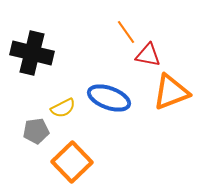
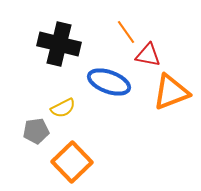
black cross: moved 27 px right, 9 px up
blue ellipse: moved 16 px up
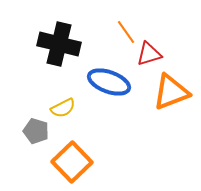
red triangle: moved 1 px right, 1 px up; rotated 28 degrees counterclockwise
gray pentagon: rotated 25 degrees clockwise
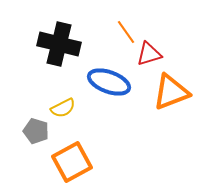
orange square: rotated 15 degrees clockwise
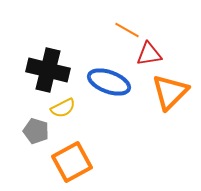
orange line: moved 1 px right, 2 px up; rotated 25 degrees counterclockwise
black cross: moved 11 px left, 26 px down
red triangle: rotated 8 degrees clockwise
orange triangle: moved 1 px left; rotated 24 degrees counterclockwise
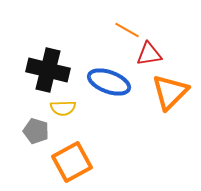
yellow semicircle: rotated 25 degrees clockwise
